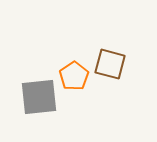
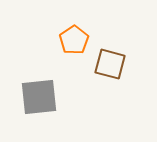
orange pentagon: moved 36 px up
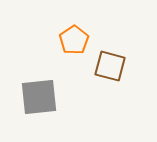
brown square: moved 2 px down
